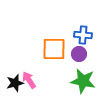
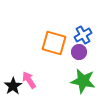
blue cross: rotated 36 degrees counterclockwise
orange square: moved 6 px up; rotated 15 degrees clockwise
purple circle: moved 2 px up
black star: moved 2 px left, 3 px down; rotated 18 degrees counterclockwise
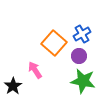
blue cross: moved 1 px left, 1 px up
orange square: rotated 25 degrees clockwise
purple circle: moved 4 px down
pink arrow: moved 6 px right, 10 px up
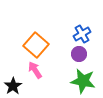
orange square: moved 18 px left, 2 px down
purple circle: moved 2 px up
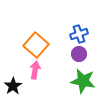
blue cross: moved 3 px left; rotated 12 degrees clockwise
pink arrow: rotated 42 degrees clockwise
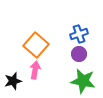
black star: moved 5 px up; rotated 18 degrees clockwise
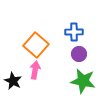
blue cross: moved 5 px left, 2 px up; rotated 18 degrees clockwise
black star: rotated 30 degrees counterclockwise
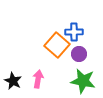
orange square: moved 21 px right
pink arrow: moved 3 px right, 9 px down
